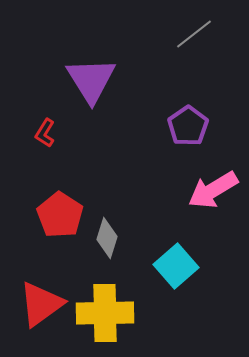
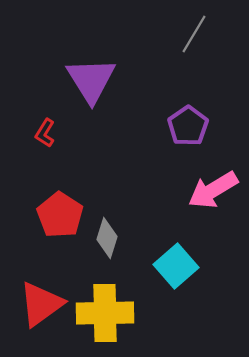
gray line: rotated 21 degrees counterclockwise
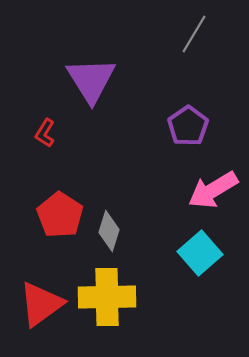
gray diamond: moved 2 px right, 7 px up
cyan square: moved 24 px right, 13 px up
yellow cross: moved 2 px right, 16 px up
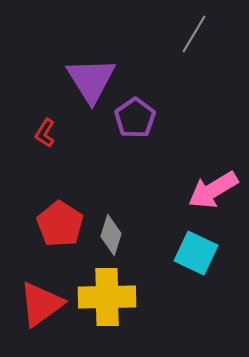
purple pentagon: moved 53 px left, 8 px up
red pentagon: moved 9 px down
gray diamond: moved 2 px right, 4 px down
cyan square: moved 4 px left; rotated 24 degrees counterclockwise
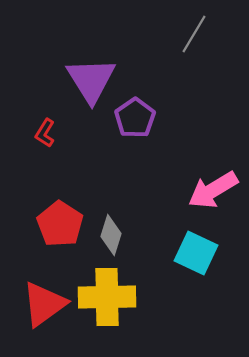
red triangle: moved 3 px right
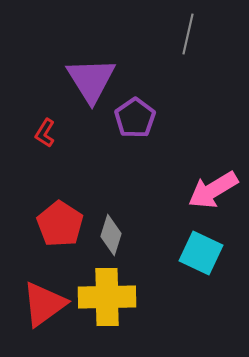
gray line: moved 6 px left; rotated 18 degrees counterclockwise
cyan square: moved 5 px right
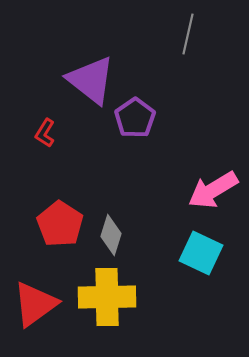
purple triangle: rotated 20 degrees counterclockwise
red triangle: moved 9 px left
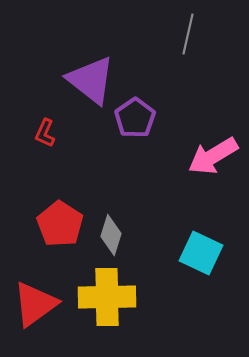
red L-shape: rotated 8 degrees counterclockwise
pink arrow: moved 34 px up
